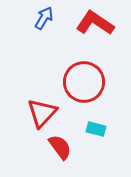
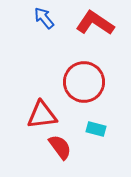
blue arrow: rotated 70 degrees counterclockwise
red triangle: moved 2 px down; rotated 40 degrees clockwise
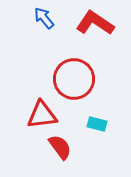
red circle: moved 10 px left, 3 px up
cyan rectangle: moved 1 px right, 5 px up
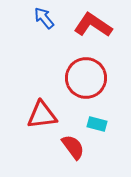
red L-shape: moved 2 px left, 2 px down
red circle: moved 12 px right, 1 px up
red semicircle: moved 13 px right
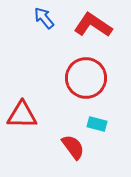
red triangle: moved 20 px left; rotated 8 degrees clockwise
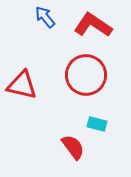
blue arrow: moved 1 px right, 1 px up
red circle: moved 3 px up
red triangle: moved 30 px up; rotated 12 degrees clockwise
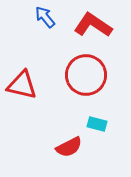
red semicircle: moved 4 px left; rotated 100 degrees clockwise
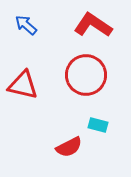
blue arrow: moved 19 px left, 8 px down; rotated 10 degrees counterclockwise
red triangle: moved 1 px right
cyan rectangle: moved 1 px right, 1 px down
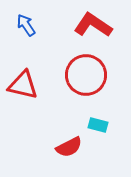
blue arrow: rotated 15 degrees clockwise
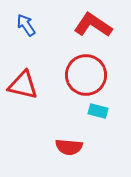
cyan rectangle: moved 14 px up
red semicircle: rotated 32 degrees clockwise
